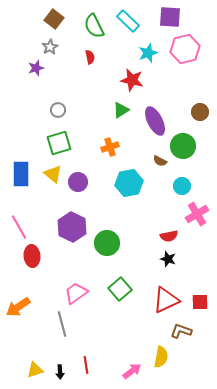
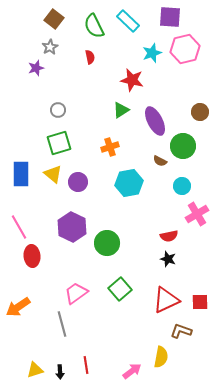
cyan star at (148, 53): moved 4 px right
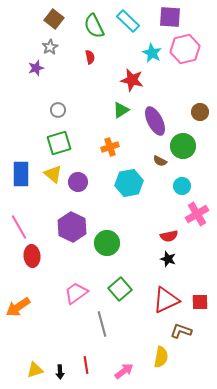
cyan star at (152, 53): rotated 24 degrees counterclockwise
gray line at (62, 324): moved 40 px right
pink arrow at (132, 371): moved 8 px left
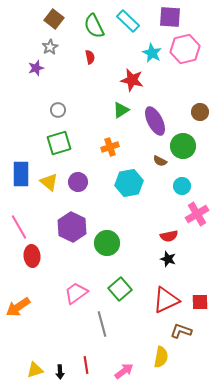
yellow triangle at (53, 174): moved 4 px left, 8 px down
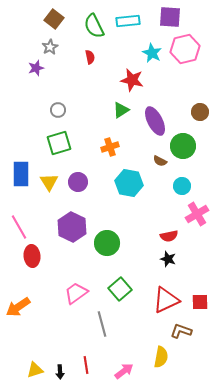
cyan rectangle at (128, 21): rotated 50 degrees counterclockwise
yellow triangle at (49, 182): rotated 18 degrees clockwise
cyan hexagon at (129, 183): rotated 20 degrees clockwise
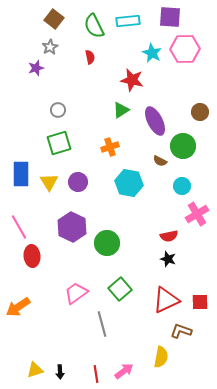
pink hexagon at (185, 49): rotated 12 degrees clockwise
red line at (86, 365): moved 10 px right, 9 px down
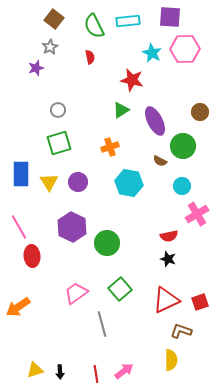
red square at (200, 302): rotated 18 degrees counterclockwise
yellow semicircle at (161, 357): moved 10 px right, 3 px down; rotated 10 degrees counterclockwise
